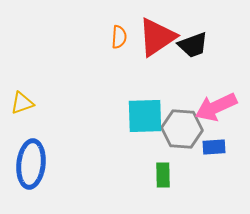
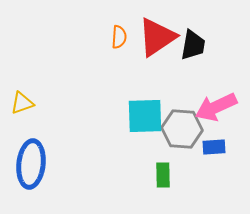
black trapezoid: rotated 60 degrees counterclockwise
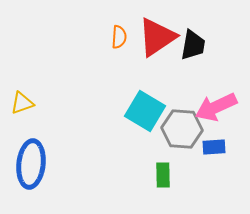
cyan square: moved 5 px up; rotated 33 degrees clockwise
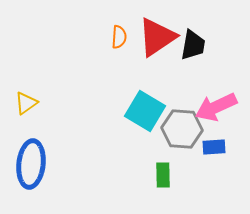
yellow triangle: moved 4 px right; rotated 15 degrees counterclockwise
